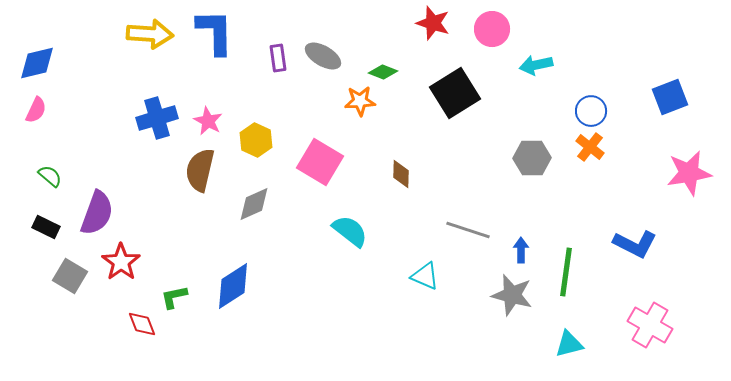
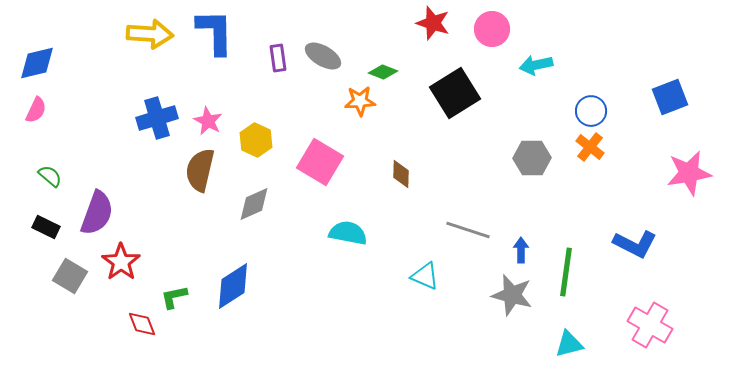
cyan semicircle at (350, 231): moved 2 px left, 2 px down; rotated 27 degrees counterclockwise
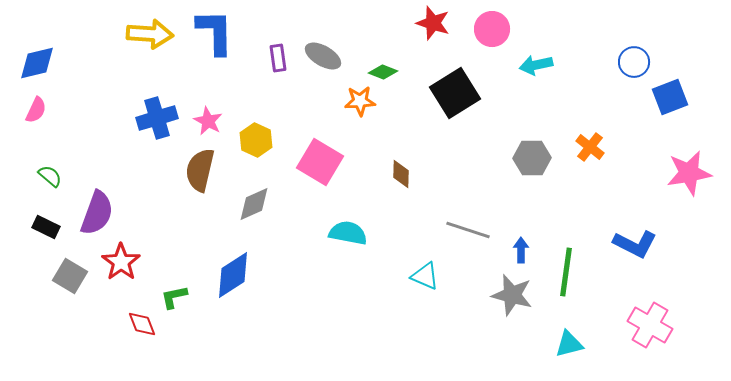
blue circle at (591, 111): moved 43 px right, 49 px up
blue diamond at (233, 286): moved 11 px up
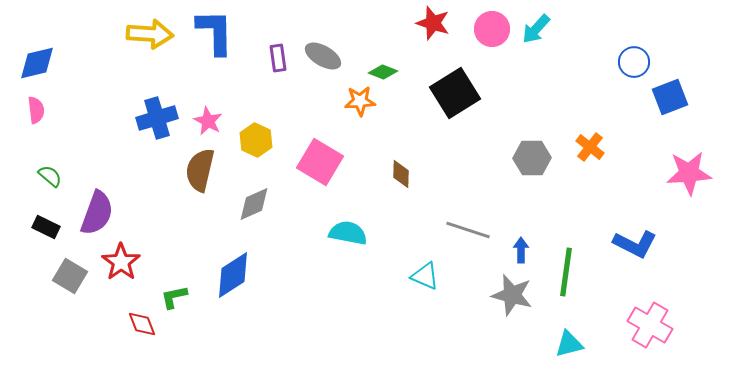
cyan arrow at (536, 65): moved 36 px up; rotated 36 degrees counterclockwise
pink semicircle at (36, 110): rotated 32 degrees counterclockwise
pink star at (689, 173): rotated 6 degrees clockwise
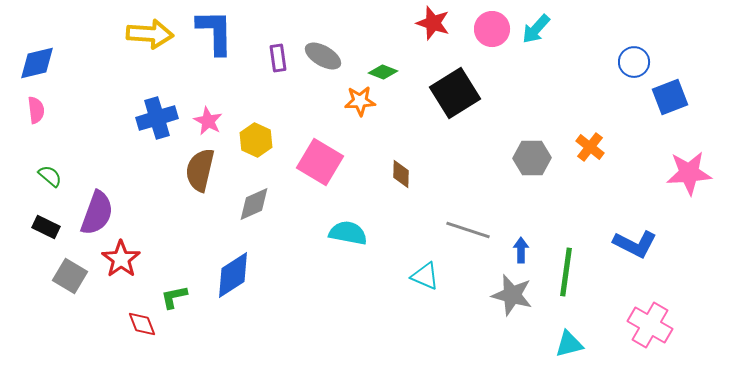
red star at (121, 262): moved 3 px up
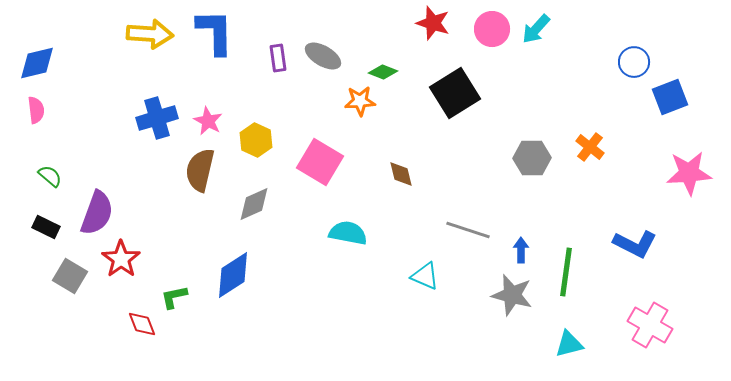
brown diamond at (401, 174): rotated 16 degrees counterclockwise
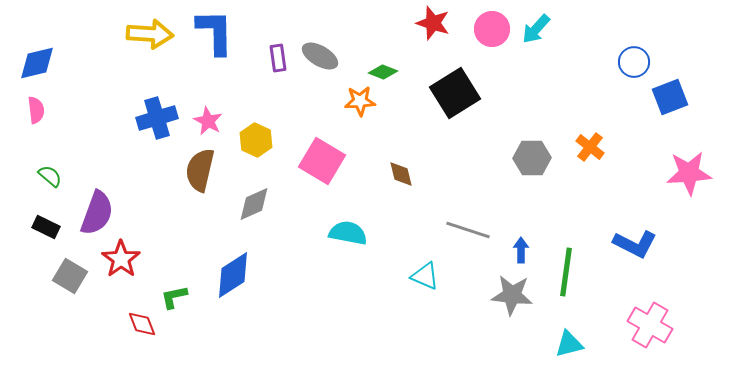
gray ellipse at (323, 56): moved 3 px left
pink square at (320, 162): moved 2 px right, 1 px up
gray star at (512, 295): rotated 9 degrees counterclockwise
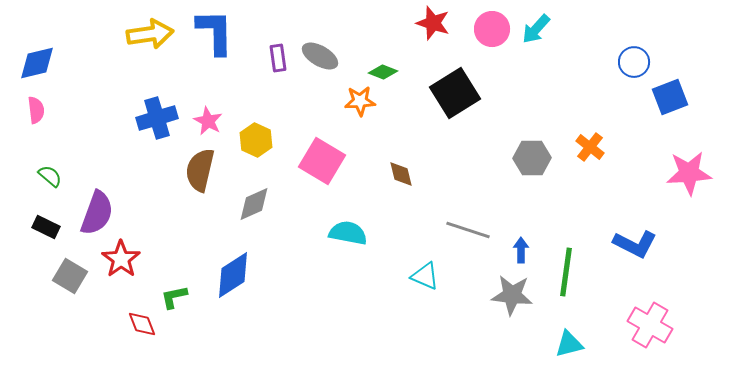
yellow arrow at (150, 34): rotated 12 degrees counterclockwise
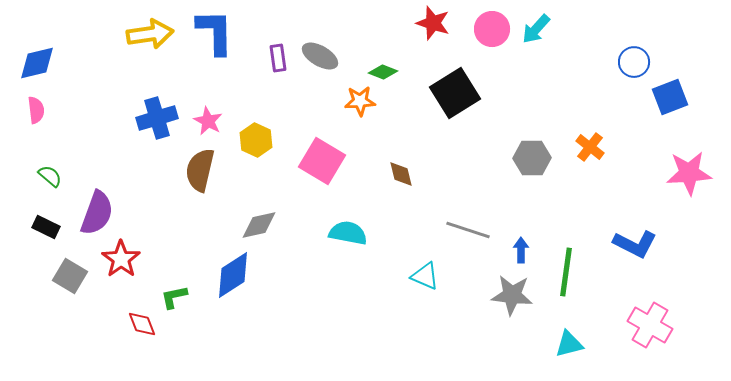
gray diamond at (254, 204): moved 5 px right, 21 px down; rotated 12 degrees clockwise
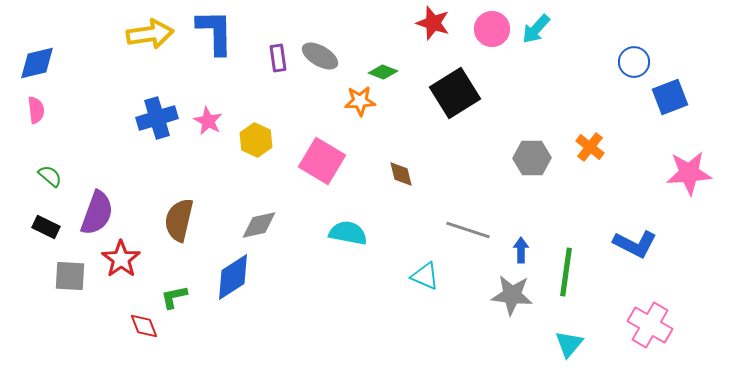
brown semicircle at (200, 170): moved 21 px left, 50 px down
blue diamond at (233, 275): moved 2 px down
gray square at (70, 276): rotated 28 degrees counterclockwise
red diamond at (142, 324): moved 2 px right, 2 px down
cyan triangle at (569, 344): rotated 36 degrees counterclockwise
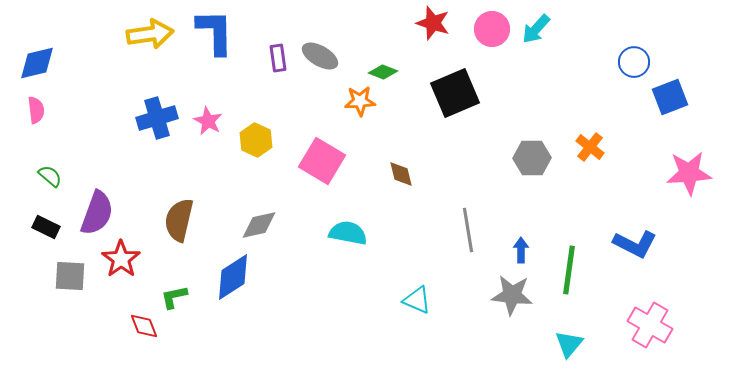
black square at (455, 93): rotated 9 degrees clockwise
gray line at (468, 230): rotated 63 degrees clockwise
green line at (566, 272): moved 3 px right, 2 px up
cyan triangle at (425, 276): moved 8 px left, 24 px down
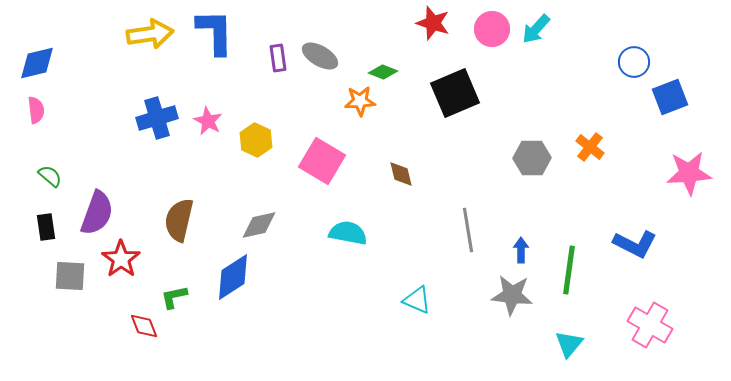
black rectangle at (46, 227): rotated 56 degrees clockwise
